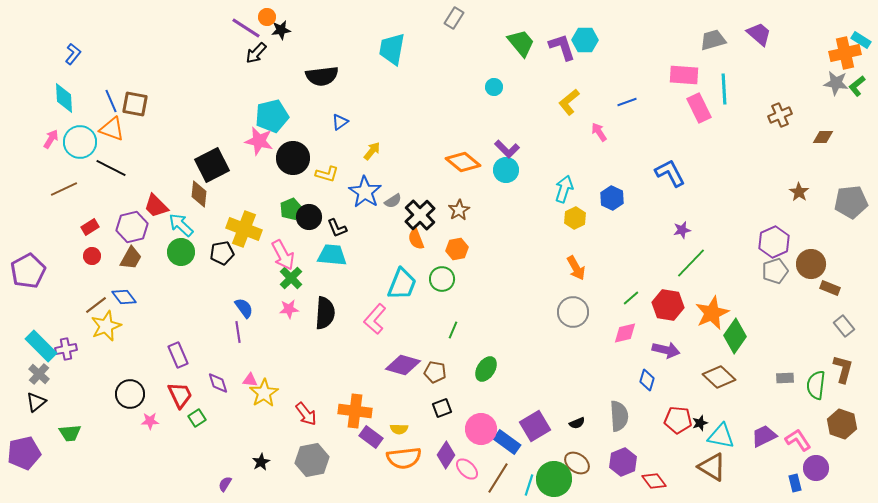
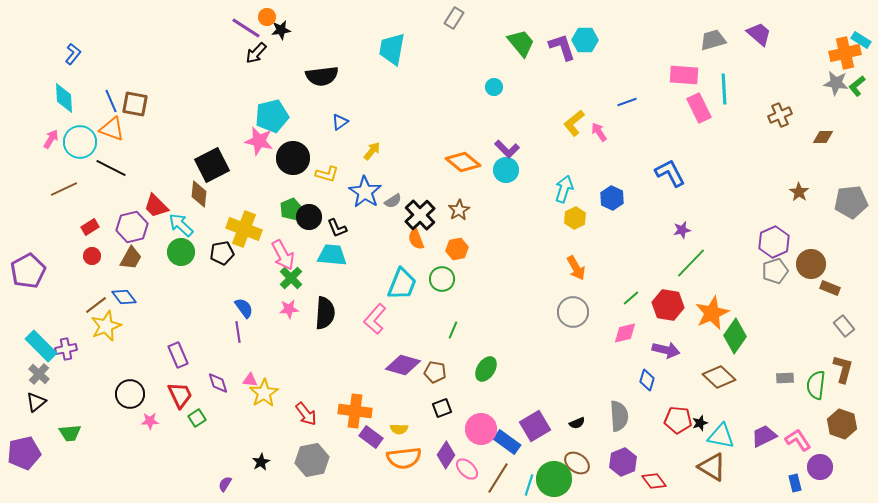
yellow L-shape at (569, 102): moved 5 px right, 21 px down
purple circle at (816, 468): moved 4 px right, 1 px up
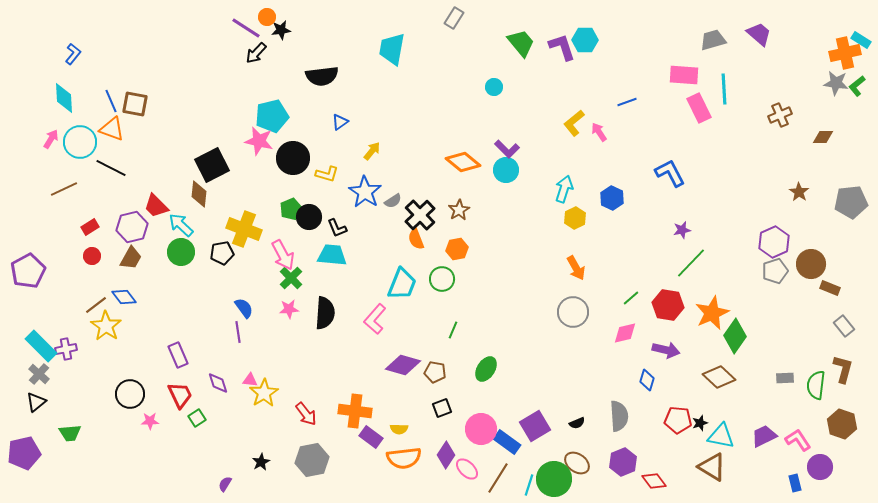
yellow star at (106, 326): rotated 16 degrees counterclockwise
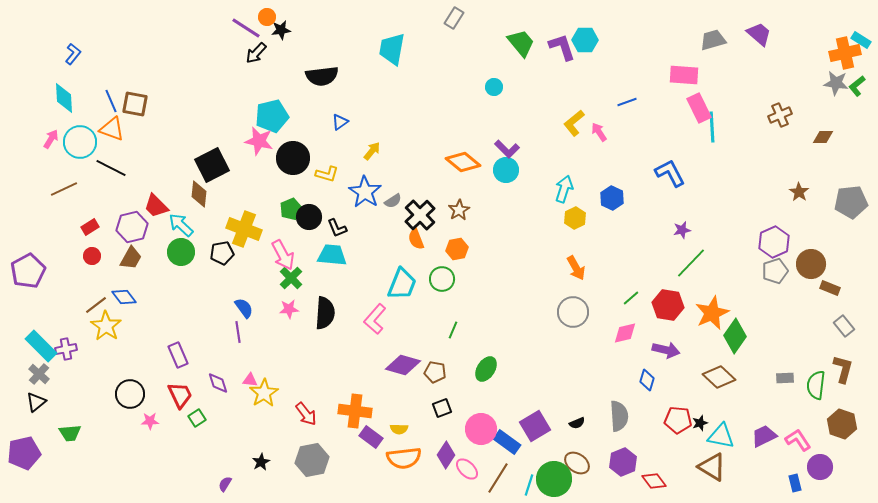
cyan line at (724, 89): moved 12 px left, 38 px down
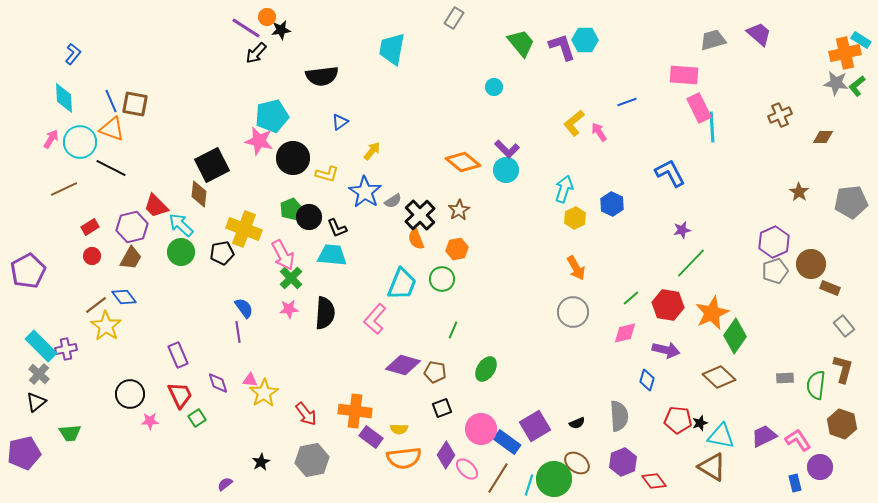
blue hexagon at (612, 198): moved 6 px down
purple semicircle at (225, 484): rotated 21 degrees clockwise
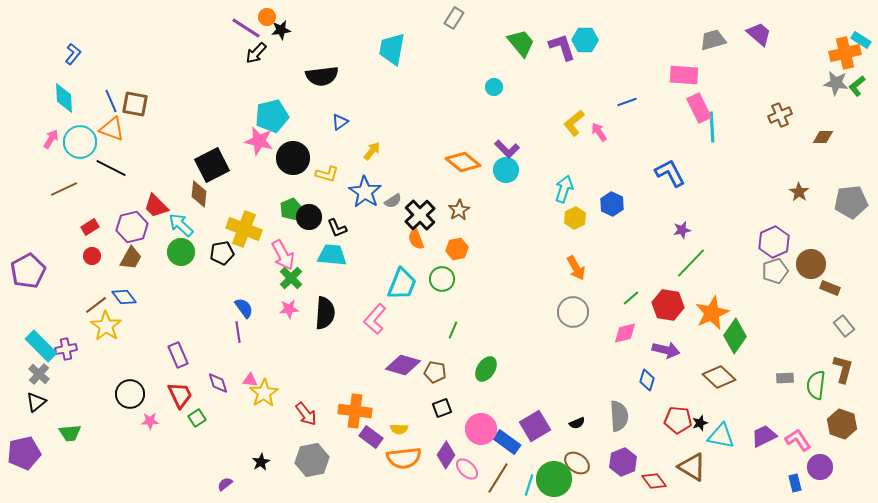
brown triangle at (712, 467): moved 20 px left
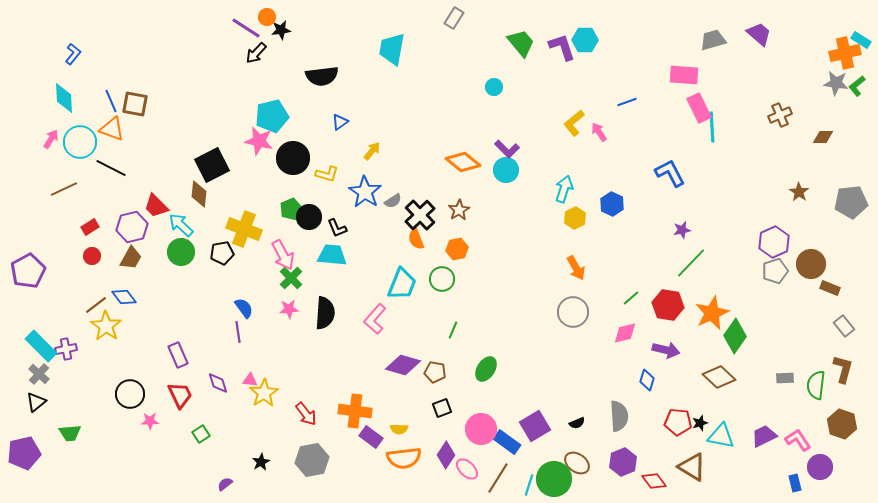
green square at (197, 418): moved 4 px right, 16 px down
red pentagon at (678, 420): moved 2 px down
